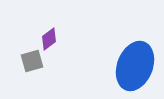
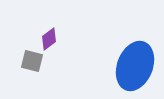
gray square: rotated 30 degrees clockwise
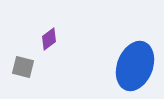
gray square: moved 9 px left, 6 px down
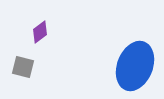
purple diamond: moved 9 px left, 7 px up
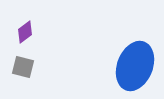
purple diamond: moved 15 px left
